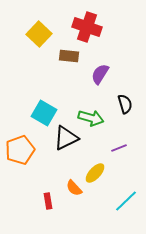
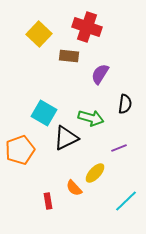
black semicircle: rotated 24 degrees clockwise
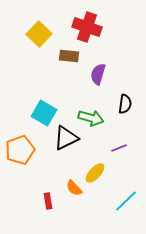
purple semicircle: moved 2 px left; rotated 15 degrees counterclockwise
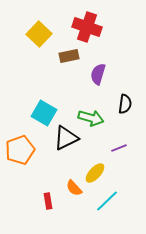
brown rectangle: rotated 18 degrees counterclockwise
cyan line: moved 19 px left
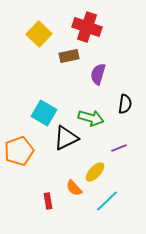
orange pentagon: moved 1 px left, 1 px down
yellow ellipse: moved 1 px up
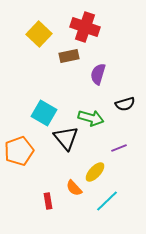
red cross: moved 2 px left
black semicircle: rotated 66 degrees clockwise
black triangle: rotated 44 degrees counterclockwise
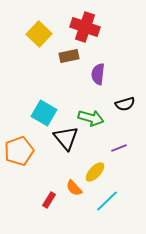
purple semicircle: rotated 10 degrees counterclockwise
red rectangle: moved 1 px right, 1 px up; rotated 42 degrees clockwise
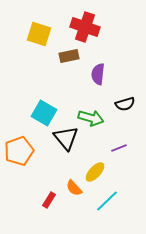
yellow square: rotated 25 degrees counterclockwise
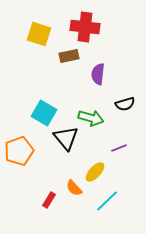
red cross: rotated 12 degrees counterclockwise
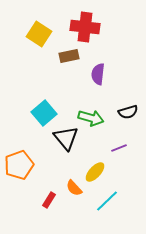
yellow square: rotated 15 degrees clockwise
black semicircle: moved 3 px right, 8 px down
cyan square: rotated 20 degrees clockwise
orange pentagon: moved 14 px down
